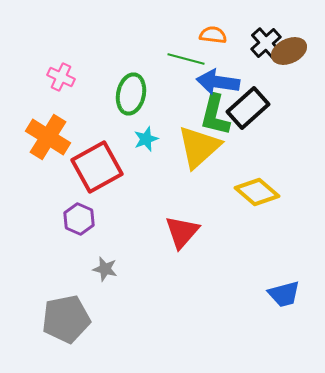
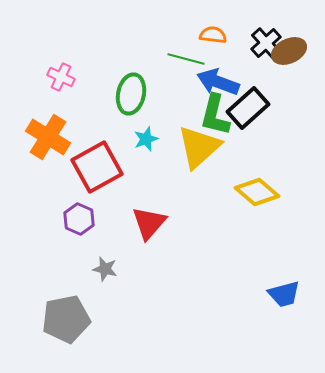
blue arrow: rotated 12 degrees clockwise
red triangle: moved 33 px left, 9 px up
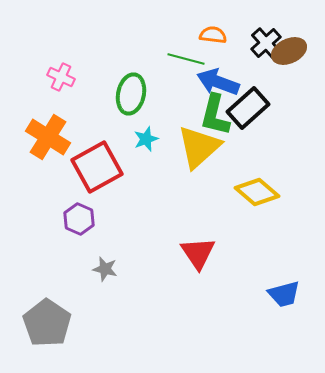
red triangle: moved 49 px right, 30 px down; rotated 15 degrees counterclockwise
gray pentagon: moved 19 px left, 4 px down; rotated 27 degrees counterclockwise
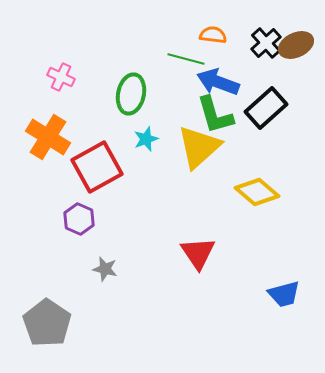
brown ellipse: moved 7 px right, 6 px up
black rectangle: moved 18 px right
green L-shape: rotated 30 degrees counterclockwise
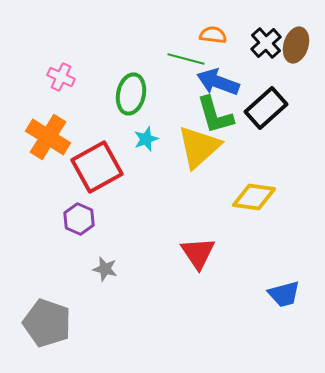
brown ellipse: rotated 48 degrees counterclockwise
yellow diamond: moved 3 px left, 5 px down; rotated 33 degrees counterclockwise
gray pentagon: rotated 15 degrees counterclockwise
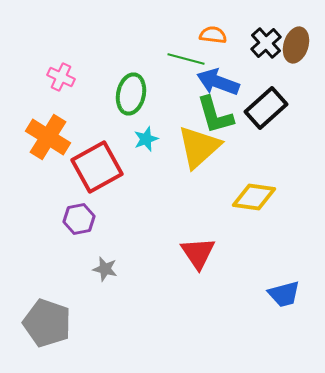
purple hexagon: rotated 24 degrees clockwise
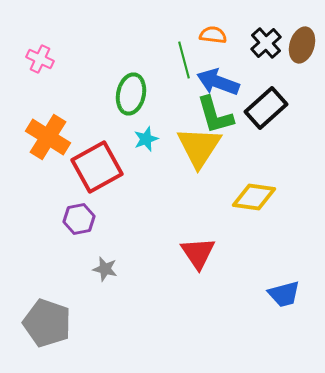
brown ellipse: moved 6 px right
green line: moved 2 px left, 1 px down; rotated 60 degrees clockwise
pink cross: moved 21 px left, 18 px up
yellow triangle: rotated 15 degrees counterclockwise
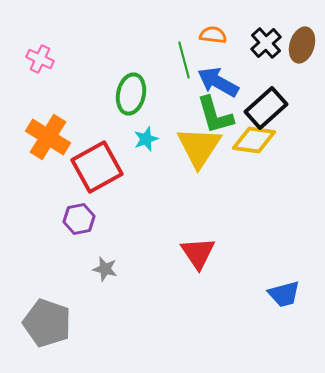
blue arrow: rotated 9 degrees clockwise
yellow diamond: moved 57 px up
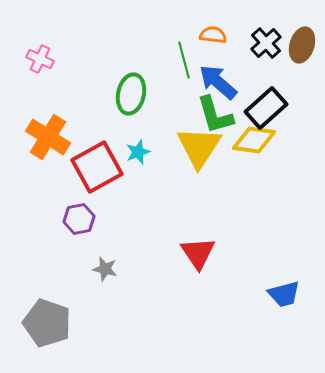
blue arrow: rotated 12 degrees clockwise
cyan star: moved 8 px left, 13 px down
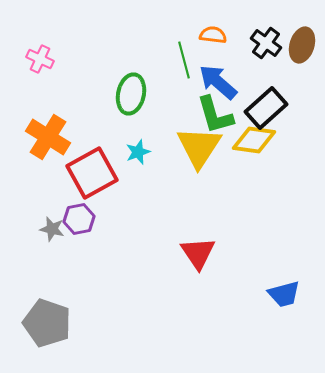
black cross: rotated 12 degrees counterclockwise
red square: moved 5 px left, 6 px down
gray star: moved 53 px left, 40 px up
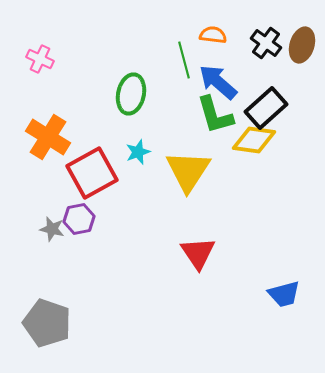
yellow triangle: moved 11 px left, 24 px down
